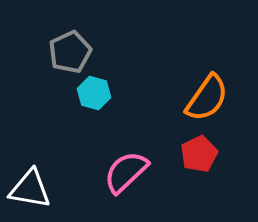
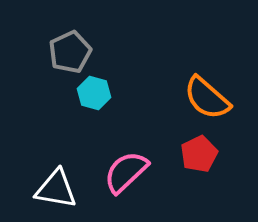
orange semicircle: rotated 96 degrees clockwise
white triangle: moved 26 px right
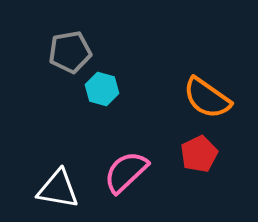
gray pentagon: rotated 15 degrees clockwise
cyan hexagon: moved 8 px right, 4 px up
orange semicircle: rotated 6 degrees counterclockwise
white triangle: moved 2 px right
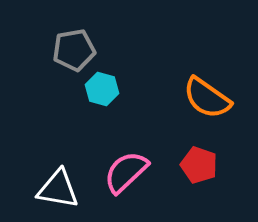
gray pentagon: moved 4 px right, 2 px up
red pentagon: moved 11 px down; rotated 27 degrees counterclockwise
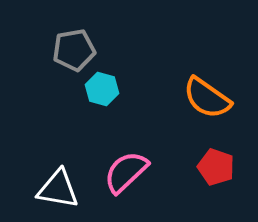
red pentagon: moved 17 px right, 2 px down
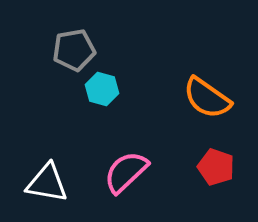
white triangle: moved 11 px left, 6 px up
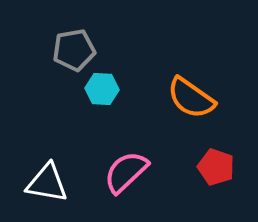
cyan hexagon: rotated 12 degrees counterclockwise
orange semicircle: moved 16 px left
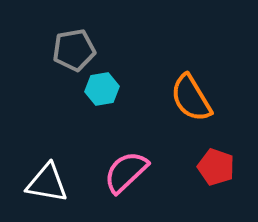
cyan hexagon: rotated 12 degrees counterclockwise
orange semicircle: rotated 24 degrees clockwise
